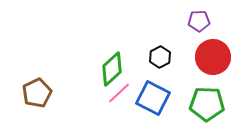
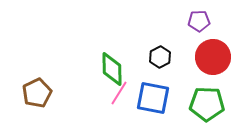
green diamond: rotated 48 degrees counterclockwise
pink line: rotated 15 degrees counterclockwise
blue square: rotated 16 degrees counterclockwise
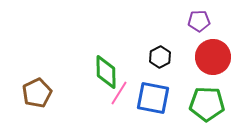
green diamond: moved 6 px left, 3 px down
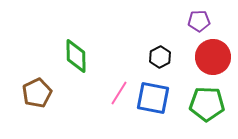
green diamond: moved 30 px left, 16 px up
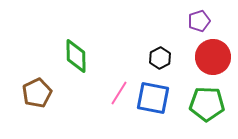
purple pentagon: rotated 15 degrees counterclockwise
black hexagon: moved 1 px down
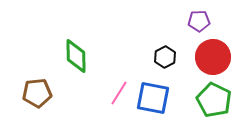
purple pentagon: rotated 15 degrees clockwise
black hexagon: moved 5 px right, 1 px up
brown pentagon: rotated 20 degrees clockwise
green pentagon: moved 7 px right, 4 px up; rotated 24 degrees clockwise
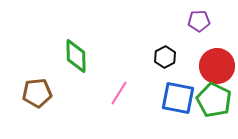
red circle: moved 4 px right, 9 px down
blue square: moved 25 px right
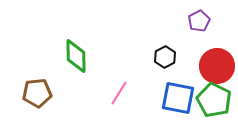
purple pentagon: rotated 25 degrees counterclockwise
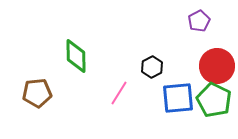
black hexagon: moved 13 px left, 10 px down
blue square: rotated 16 degrees counterclockwise
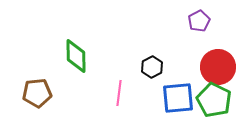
red circle: moved 1 px right, 1 px down
pink line: rotated 25 degrees counterclockwise
